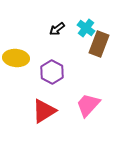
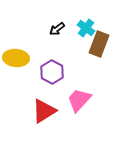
pink trapezoid: moved 9 px left, 5 px up
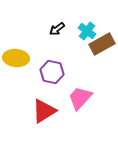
cyan cross: moved 1 px right, 3 px down
brown rectangle: moved 3 px right; rotated 40 degrees clockwise
purple hexagon: rotated 15 degrees counterclockwise
pink trapezoid: moved 1 px right, 2 px up
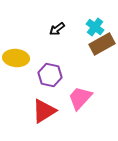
cyan cross: moved 8 px right, 4 px up
purple hexagon: moved 2 px left, 3 px down
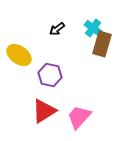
cyan cross: moved 2 px left, 1 px down
brown rectangle: rotated 45 degrees counterclockwise
yellow ellipse: moved 3 px right, 3 px up; rotated 30 degrees clockwise
pink trapezoid: moved 1 px left, 19 px down
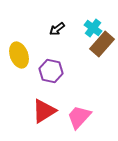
brown rectangle: rotated 25 degrees clockwise
yellow ellipse: rotated 35 degrees clockwise
purple hexagon: moved 1 px right, 4 px up
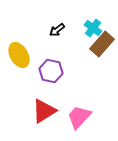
black arrow: moved 1 px down
yellow ellipse: rotated 10 degrees counterclockwise
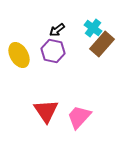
purple hexagon: moved 2 px right, 20 px up
red triangle: moved 2 px right; rotated 32 degrees counterclockwise
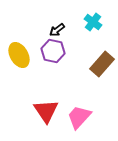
cyan cross: moved 6 px up
brown rectangle: moved 20 px down
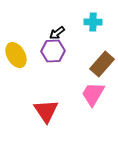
cyan cross: rotated 36 degrees counterclockwise
black arrow: moved 3 px down
purple hexagon: rotated 15 degrees counterclockwise
yellow ellipse: moved 3 px left
pink trapezoid: moved 14 px right, 23 px up; rotated 12 degrees counterclockwise
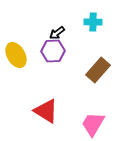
brown rectangle: moved 4 px left, 6 px down
pink trapezoid: moved 30 px down
red triangle: rotated 24 degrees counterclockwise
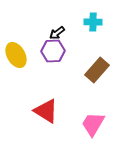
brown rectangle: moved 1 px left
